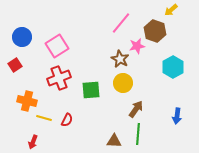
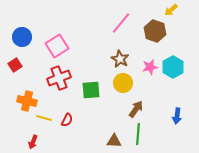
pink star: moved 13 px right, 21 px down
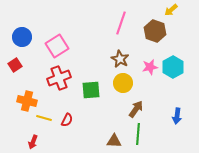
pink line: rotated 20 degrees counterclockwise
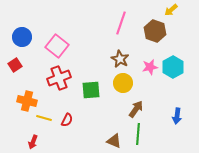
pink square: rotated 20 degrees counterclockwise
brown triangle: rotated 21 degrees clockwise
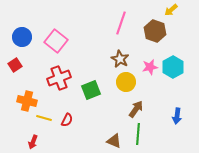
pink square: moved 1 px left, 5 px up
yellow circle: moved 3 px right, 1 px up
green square: rotated 18 degrees counterclockwise
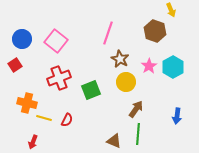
yellow arrow: rotated 72 degrees counterclockwise
pink line: moved 13 px left, 10 px down
blue circle: moved 2 px down
pink star: moved 1 px left, 1 px up; rotated 21 degrees counterclockwise
orange cross: moved 2 px down
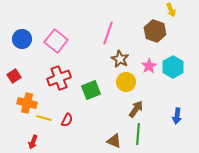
red square: moved 1 px left, 11 px down
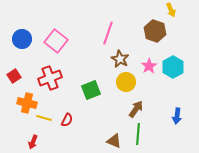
red cross: moved 9 px left
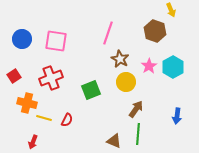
pink square: rotated 30 degrees counterclockwise
red cross: moved 1 px right
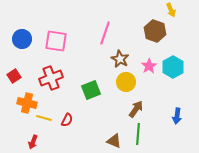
pink line: moved 3 px left
